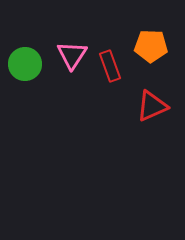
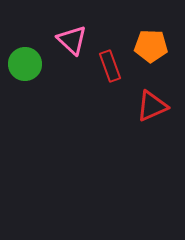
pink triangle: moved 15 px up; rotated 20 degrees counterclockwise
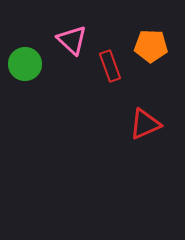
red triangle: moved 7 px left, 18 px down
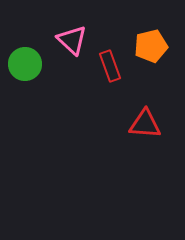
orange pentagon: rotated 16 degrees counterclockwise
red triangle: rotated 28 degrees clockwise
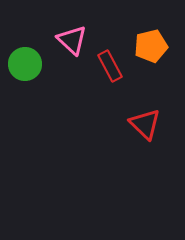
red rectangle: rotated 8 degrees counterclockwise
red triangle: rotated 40 degrees clockwise
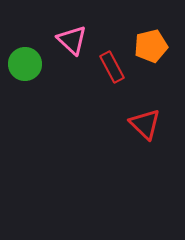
red rectangle: moved 2 px right, 1 px down
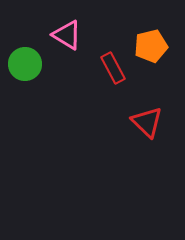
pink triangle: moved 5 px left, 5 px up; rotated 12 degrees counterclockwise
red rectangle: moved 1 px right, 1 px down
red triangle: moved 2 px right, 2 px up
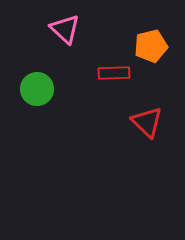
pink triangle: moved 2 px left, 6 px up; rotated 12 degrees clockwise
green circle: moved 12 px right, 25 px down
red rectangle: moved 1 px right, 5 px down; rotated 64 degrees counterclockwise
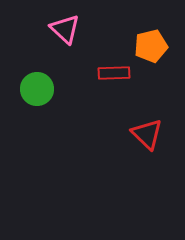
red triangle: moved 12 px down
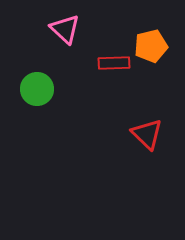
red rectangle: moved 10 px up
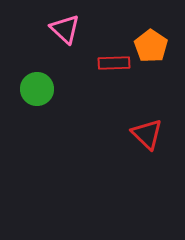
orange pentagon: rotated 24 degrees counterclockwise
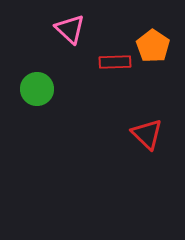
pink triangle: moved 5 px right
orange pentagon: moved 2 px right
red rectangle: moved 1 px right, 1 px up
